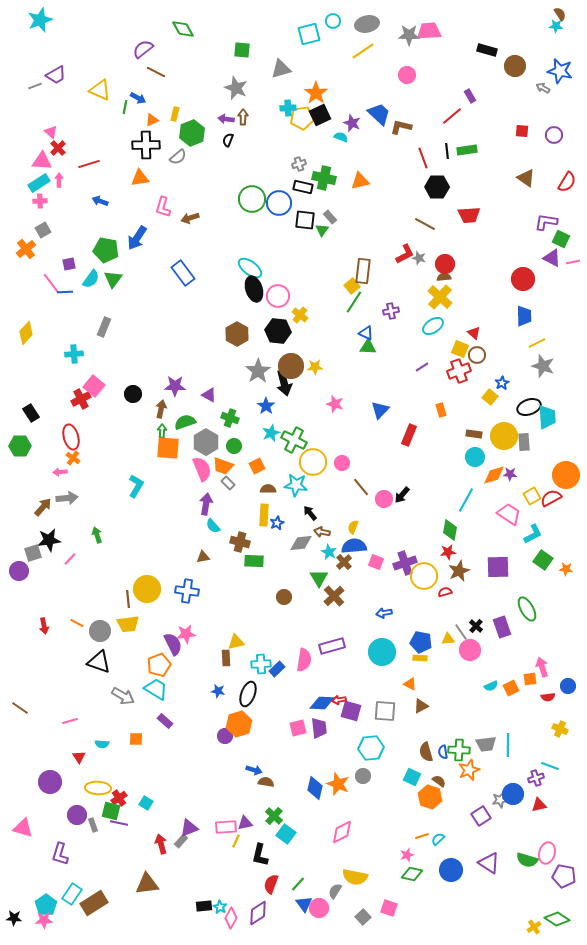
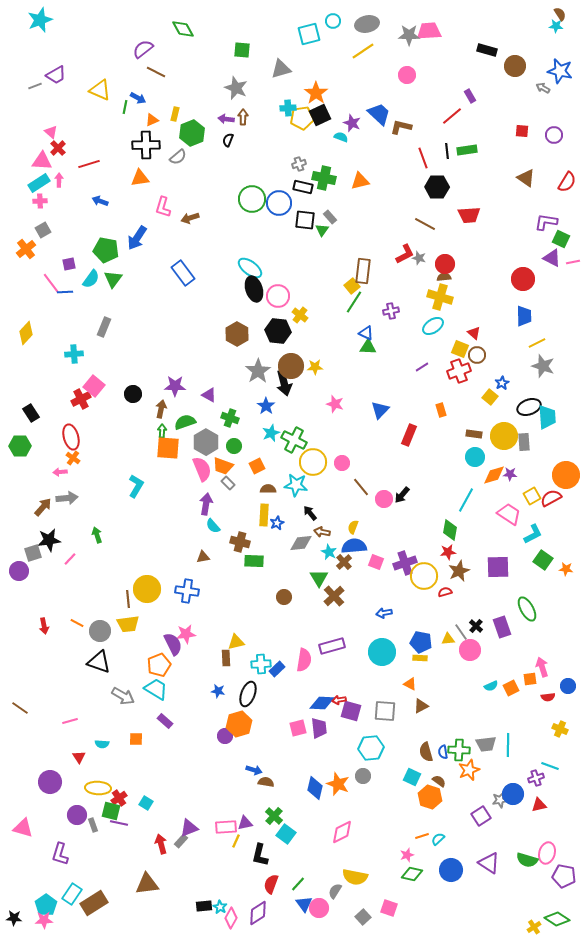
yellow cross at (440, 297): rotated 25 degrees counterclockwise
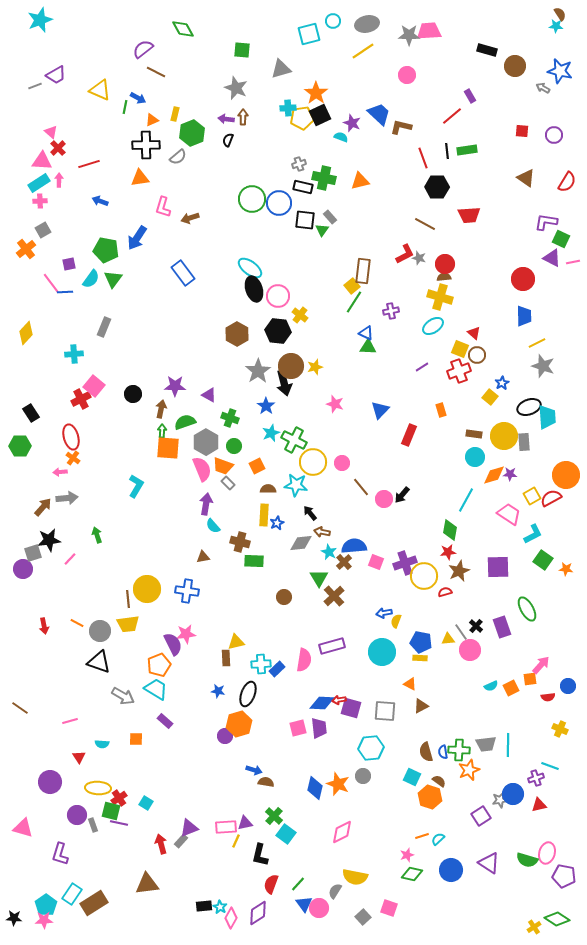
yellow star at (315, 367): rotated 14 degrees counterclockwise
yellow semicircle at (353, 527): moved 43 px right, 94 px down
purple circle at (19, 571): moved 4 px right, 2 px up
pink arrow at (542, 667): moved 1 px left, 2 px up; rotated 60 degrees clockwise
purple square at (351, 711): moved 3 px up
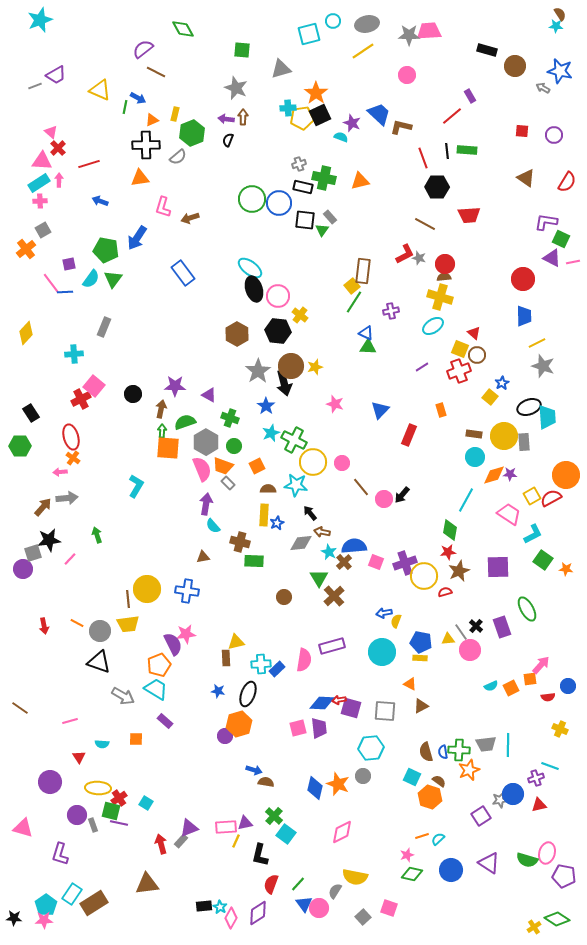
green rectangle at (467, 150): rotated 12 degrees clockwise
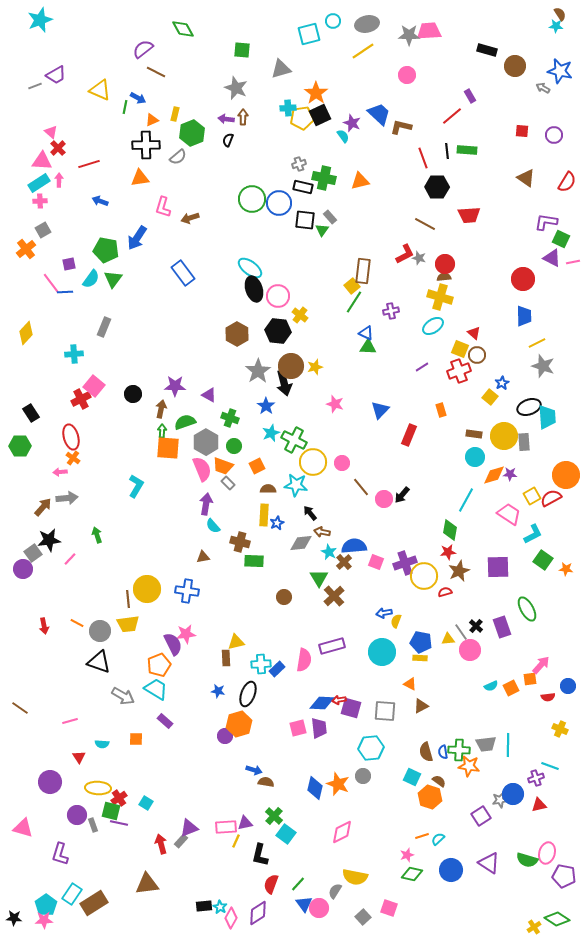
cyan semicircle at (341, 137): moved 2 px right, 1 px up; rotated 32 degrees clockwise
gray square at (33, 553): rotated 18 degrees counterclockwise
orange star at (469, 770): moved 4 px up; rotated 30 degrees clockwise
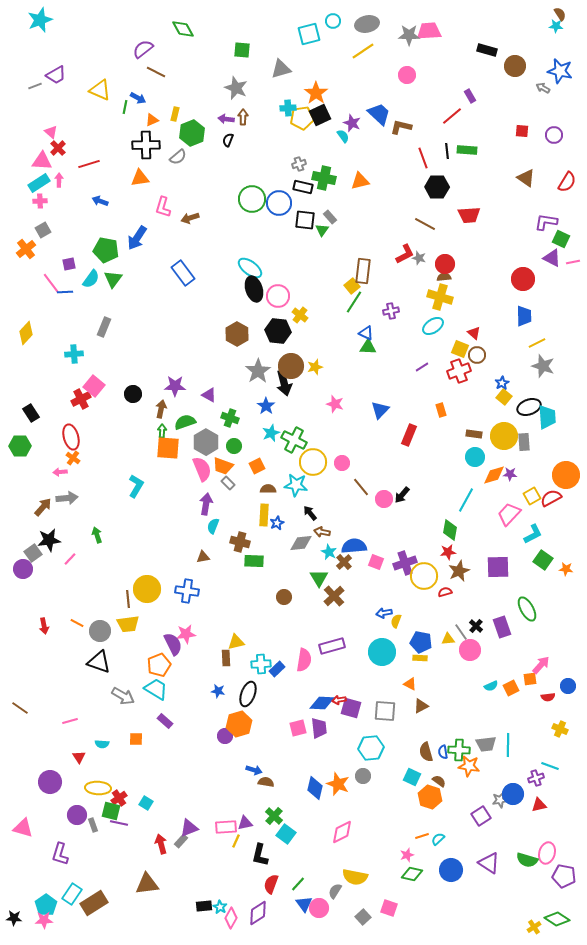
yellow square at (490, 397): moved 14 px right
pink trapezoid at (509, 514): rotated 80 degrees counterclockwise
cyan semicircle at (213, 526): rotated 63 degrees clockwise
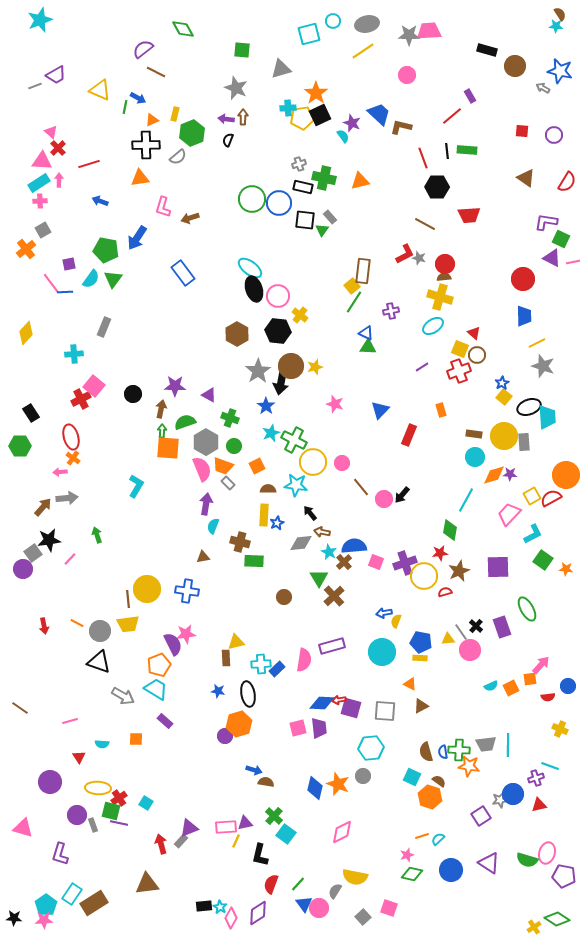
black arrow at (284, 383): moved 3 px left, 1 px up; rotated 25 degrees clockwise
red star at (448, 552): moved 8 px left, 1 px down
black ellipse at (248, 694): rotated 30 degrees counterclockwise
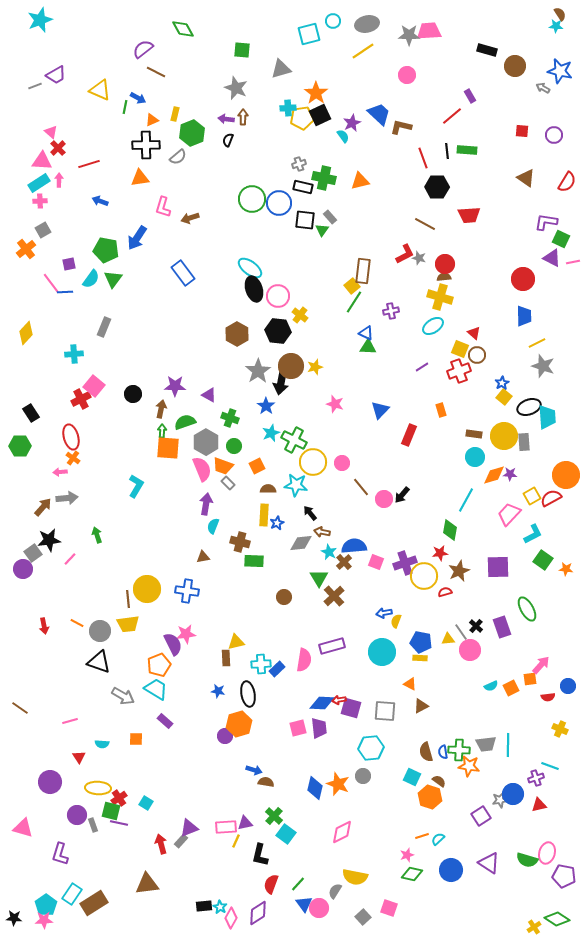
purple star at (352, 123): rotated 24 degrees clockwise
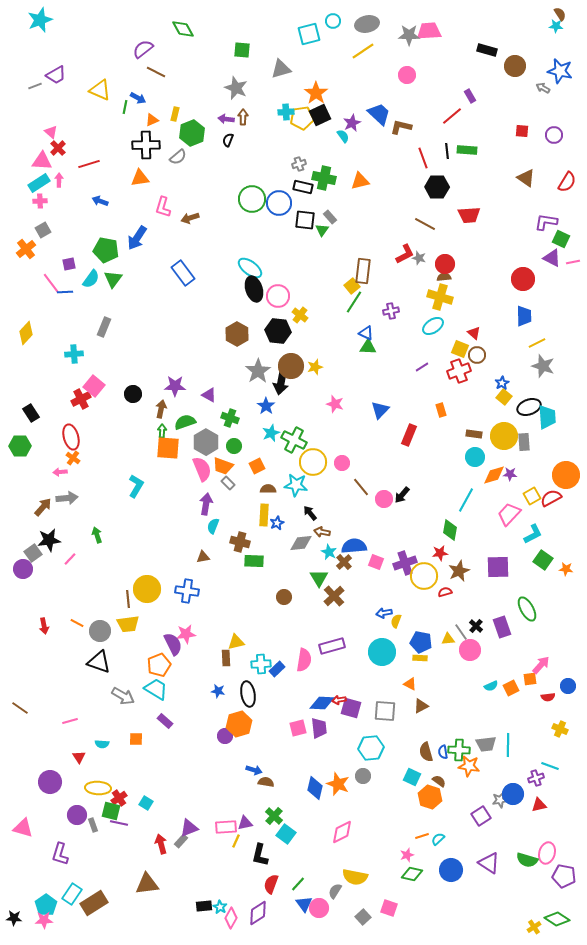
cyan cross at (288, 108): moved 2 px left, 4 px down
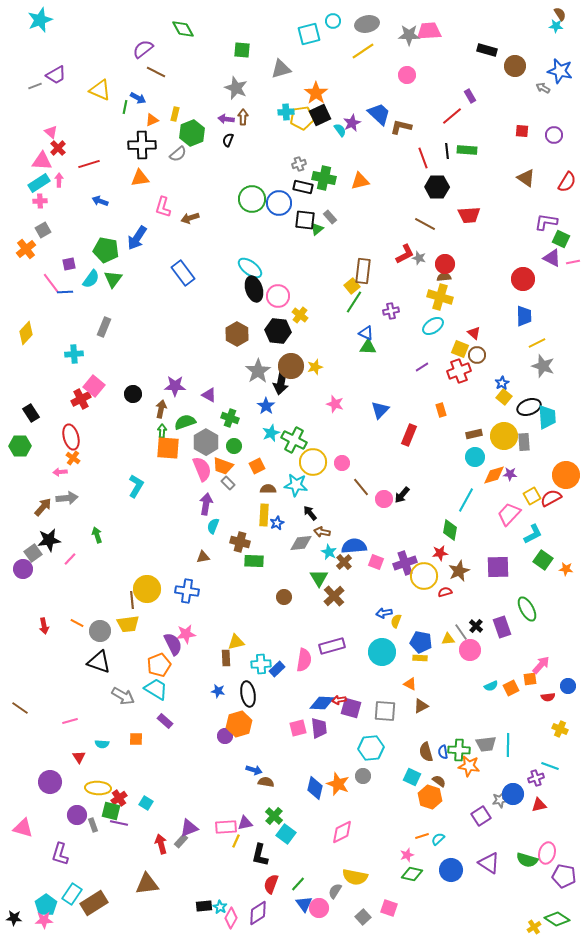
cyan semicircle at (343, 136): moved 3 px left, 6 px up
black cross at (146, 145): moved 4 px left
gray semicircle at (178, 157): moved 3 px up
green triangle at (322, 230): moved 5 px left, 1 px up; rotated 16 degrees clockwise
brown rectangle at (474, 434): rotated 21 degrees counterclockwise
brown line at (128, 599): moved 4 px right, 1 px down
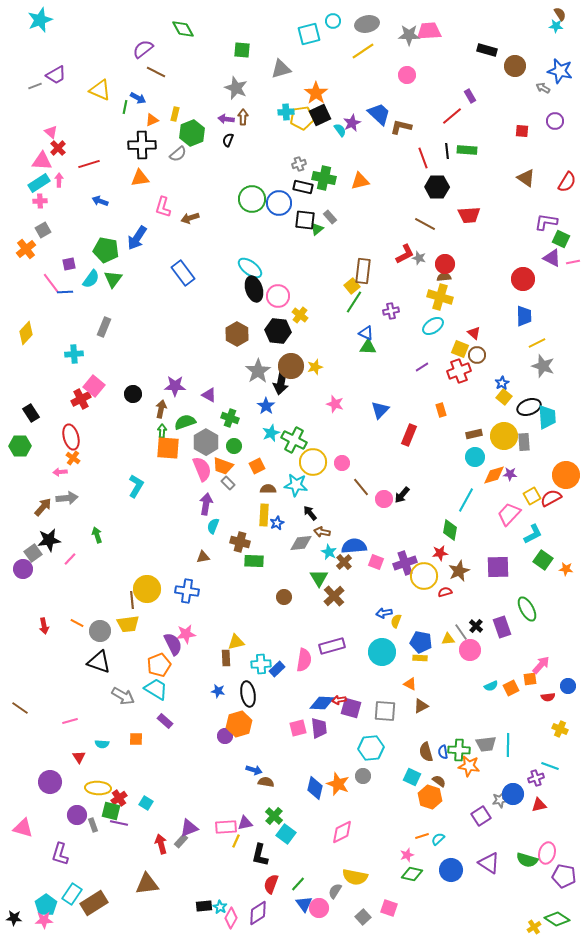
purple circle at (554, 135): moved 1 px right, 14 px up
